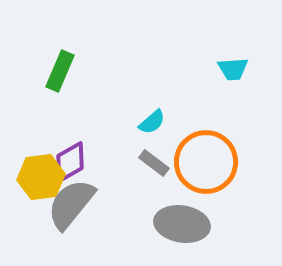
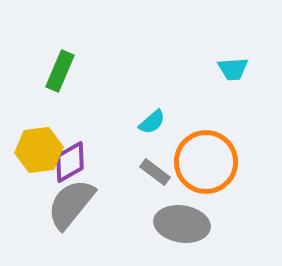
gray rectangle: moved 1 px right, 9 px down
yellow hexagon: moved 2 px left, 27 px up
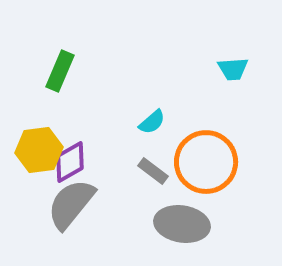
gray rectangle: moved 2 px left, 1 px up
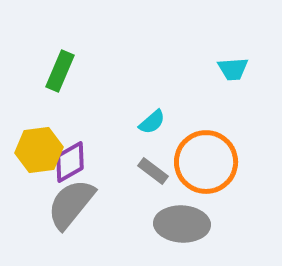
gray ellipse: rotated 6 degrees counterclockwise
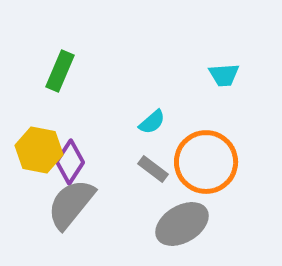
cyan trapezoid: moved 9 px left, 6 px down
yellow hexagon: rotated 18 degrees clockwise
purple diamond: rotated 27 degrees counterclockwise
gray rectangle: moved 2 px up
gray ellipse: rotated 34 degrees counterclockwise
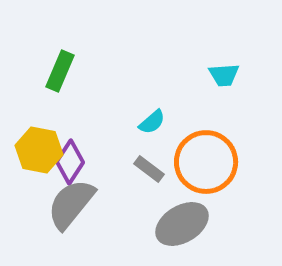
gray rectangle: moved 4 px left
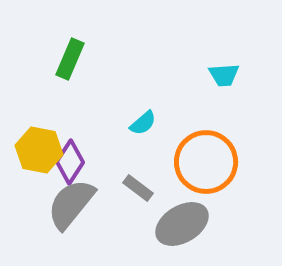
green rectangle: moved 10 px right, 12 px up
cyan semicircle: moved 9 px left, 1 px down
gray rectangle: moved 11 px left, 19 px down
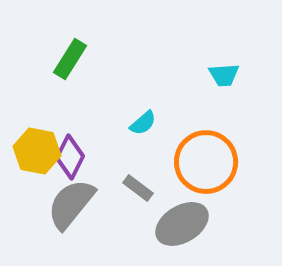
green rectangle: rotated 9 degrees clockwise
yellow hexagon: moved 2 px left, 1 px down
purple diamond: moved 5 px up; rotated 6 degrees counterclockwise
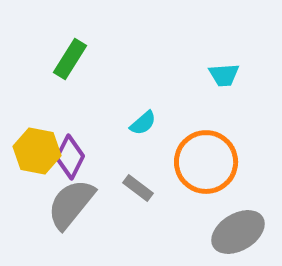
gray ellipse: moved 56 px right, 8 px down
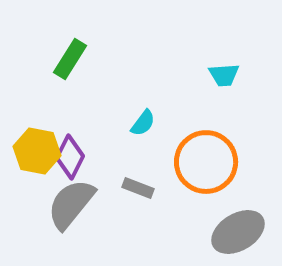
cyan semicircle: rotated 12 degrees counterclockwise
gray rectangle: rotated 16 degrees counterclockwise
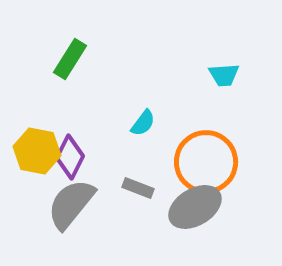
gray ellipse: moved 43 px left, 25 px up
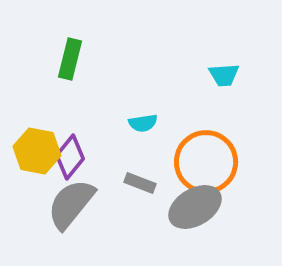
green rectangle: rotated 18 degrees counterclockwise
cyan semicircle: rotated 44 degrees clockwise
purple diamond: rotated 12 degrees clockwise
gray rectangle: moved 2 px right, 5 px up
